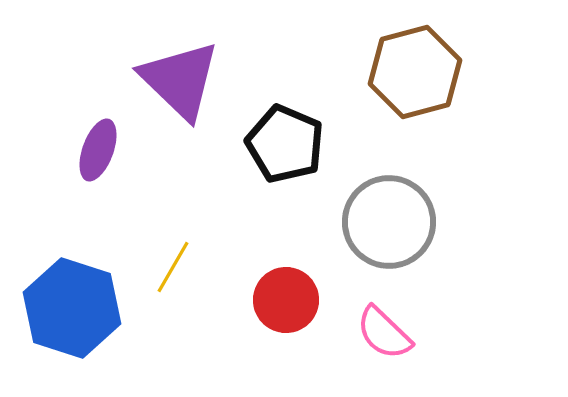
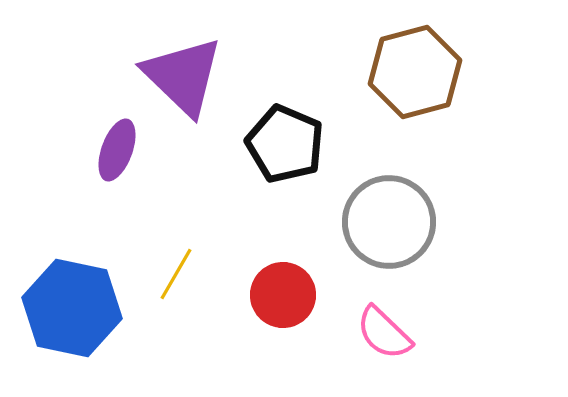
purple triangle: moved 3 px right, 4 px up
purple ellipse: moved 19 px right
yellow line: moved 3 px right, 7 px down
red circle: moved 3 px left, 5 px up
blue hexagon: rotated 6 degrees counterclockwise
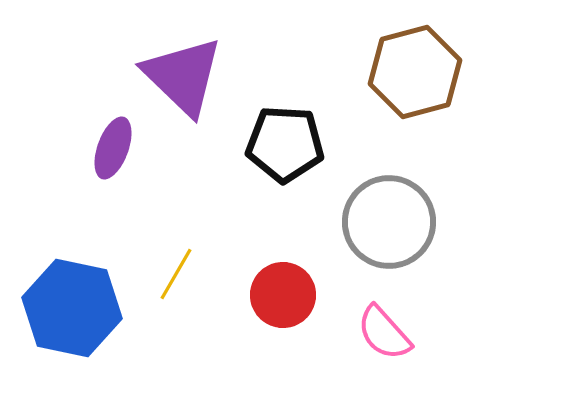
black pentagon: rotated 20 degrees counterclockwise
purple ellipse: moved 4 px left, 2 px up
pink semicircle: rotated 4 degrees clockwise
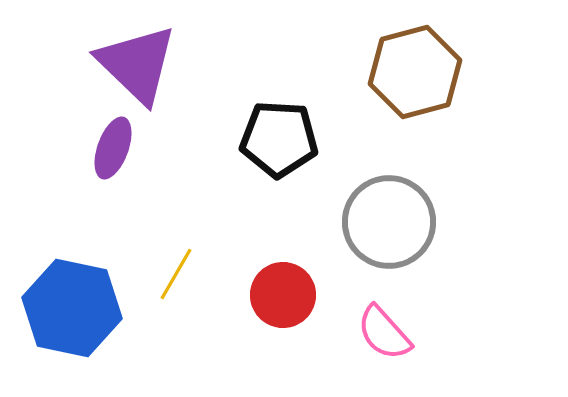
purple triangle: moved 46 px left, 12 px up
black pentagon: moved 6 px left, 5 px up
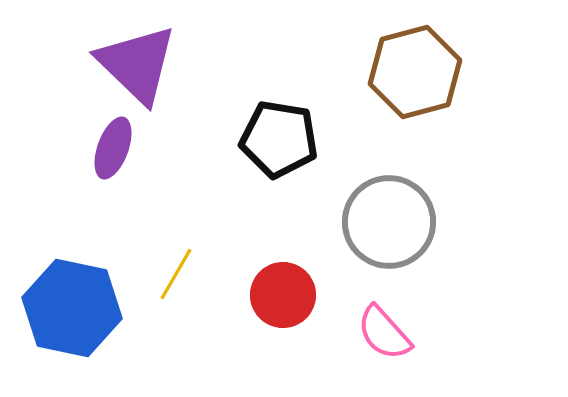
black pentagon: rotated 6 degrees clockwise
